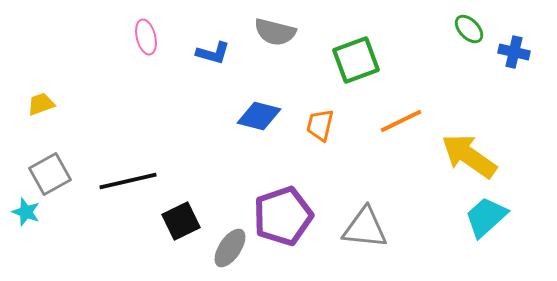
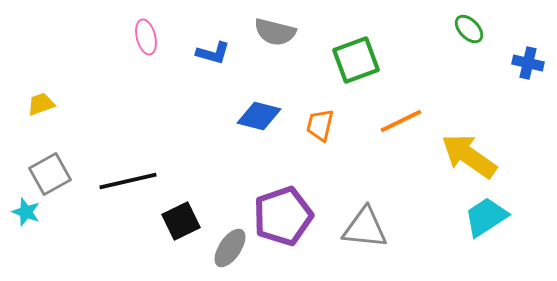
blue cross: moved 14 px right, 11 px down
cyan trapezoid: rotated 9 degrees clockwise
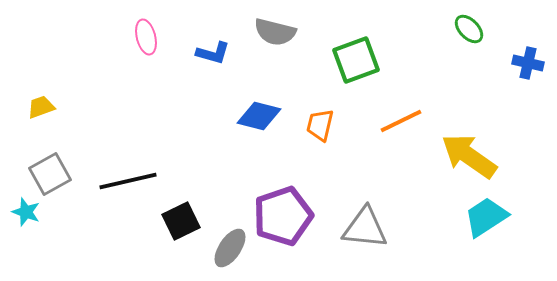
yellow trapezoid: moved 3 px down
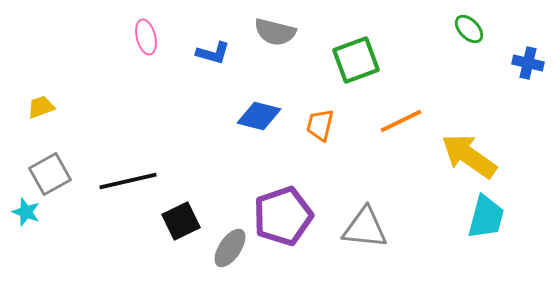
cyan trapezoid: rotated 138 degrees clockwise
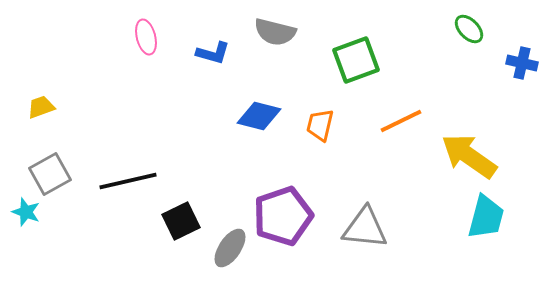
blue cross: moved 6 px left
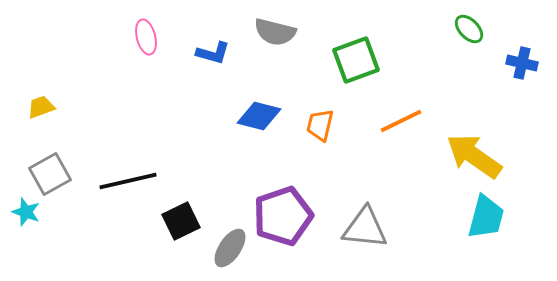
yellow arrow: moved 5 px right
